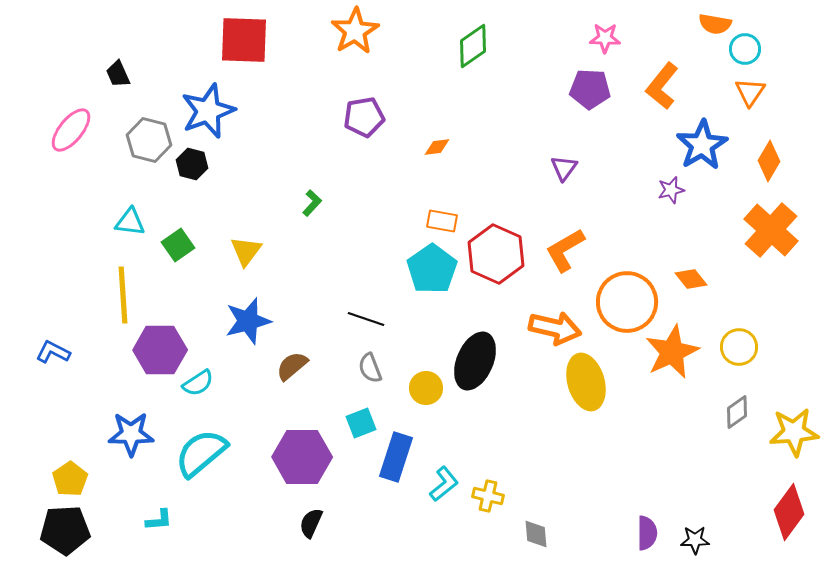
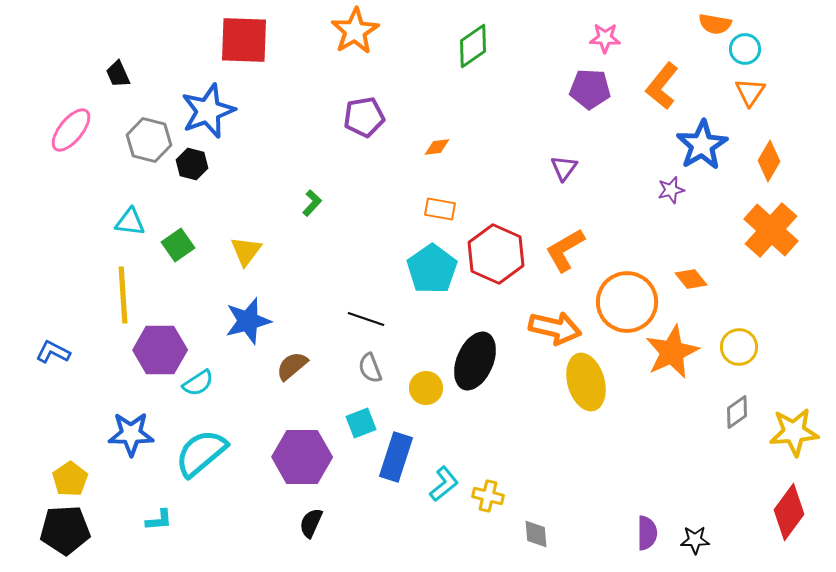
orange rectangle at (442, 221): moved 2 px left, 12 px up
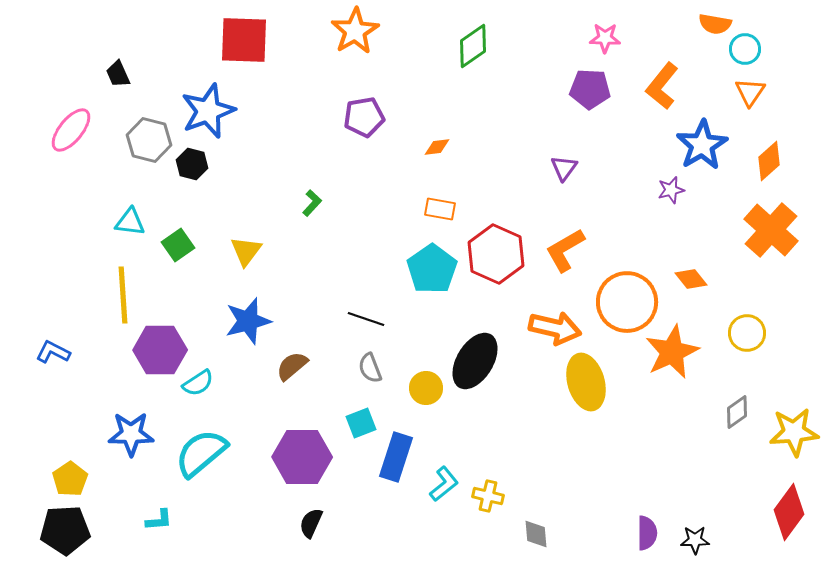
orange diamond at (769, 161): rotated 18 degrees clockwise
yellow circle at (739, 347): moved 8 px right, 14 px up
black ellipse at (475, 361): rotated 8 degrees clockwise
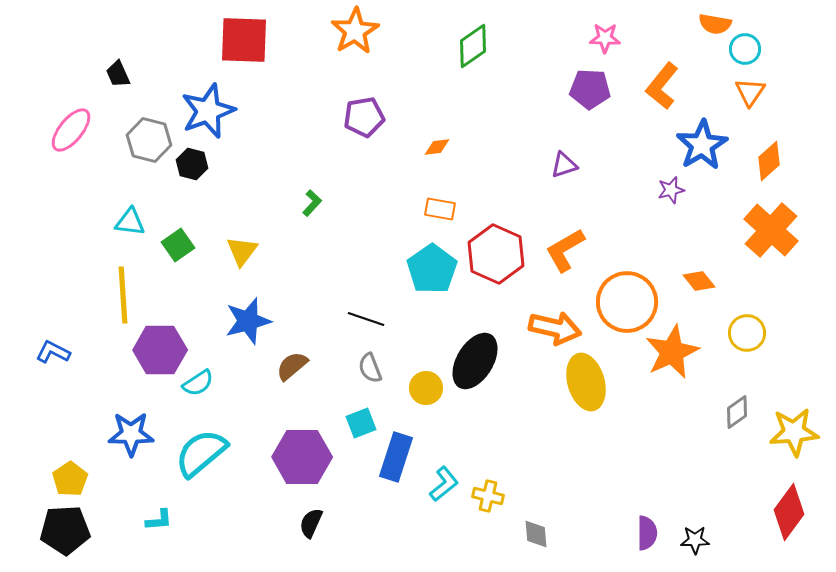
purple triangle at (564, 168): moved 3 px up; rotated 36 degrees clockwise
yellow triangle at (246, 251): moved 4 px left
orange diamond at (691, 279): moved 8 px right, 2 px down
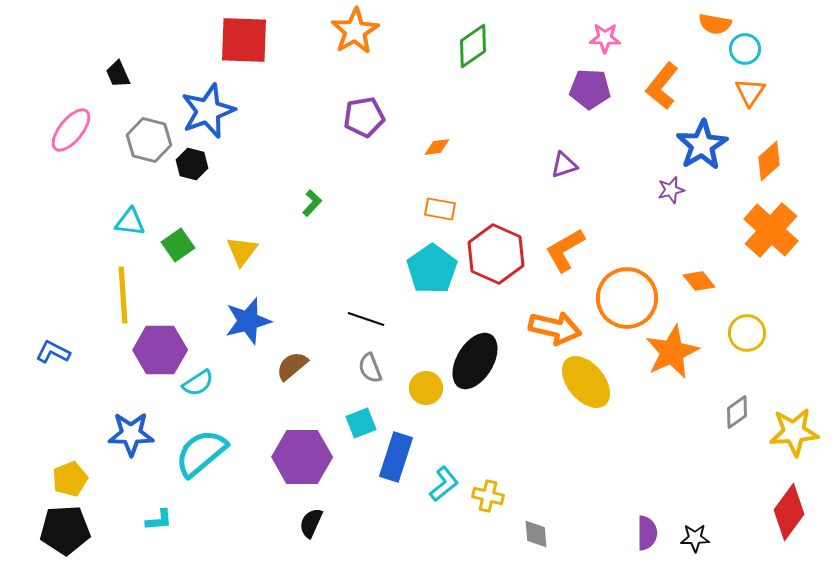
orange circle at (627, 302): moved 4 px up
yellow ellipse at (586, 382): rotated 24 degrees counterclockwise
yellow pentagon at (70, 479): rotated 12 degrees clockwise
black star at (695, 540): moved 2 px up
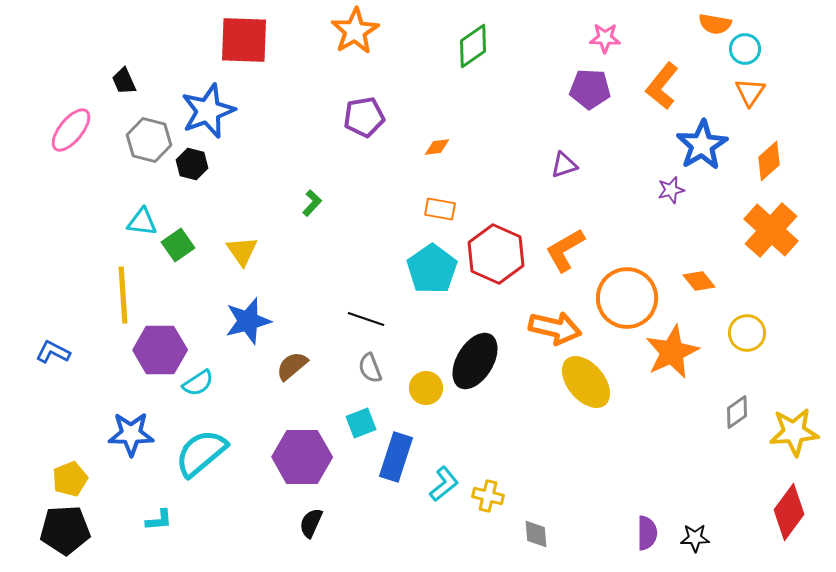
black trapezoid at (118, 74): moved 6 px right, 7 px down
cyan triangle at (130, 222): moved 12 px right
yellow triangle at (242, 251): rotated 12 degrees counterclockwise
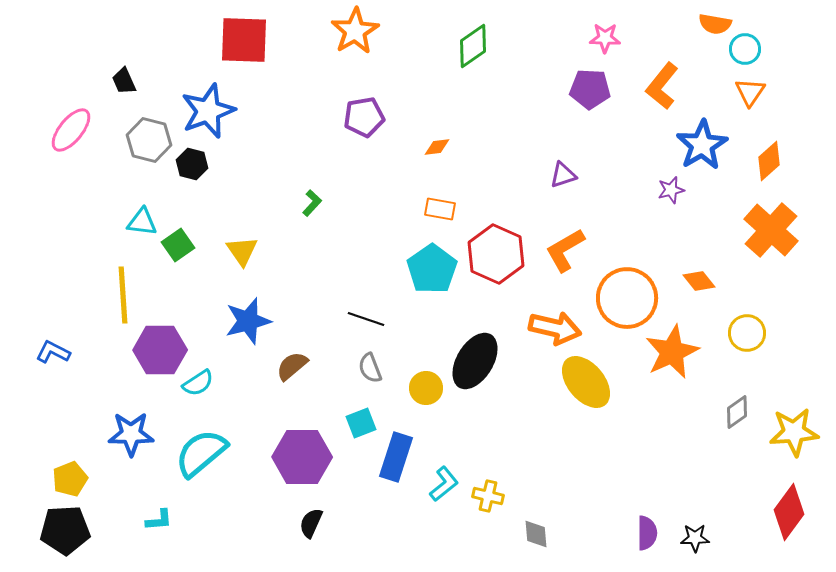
purple triangle at (564, 165): moved 1 px left, 10 px down
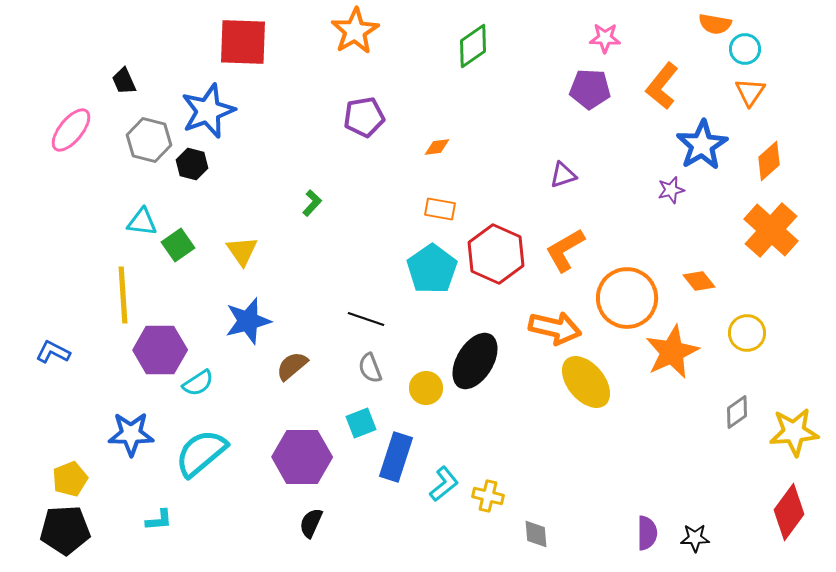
red square at (244, 40): moved 1 px left, 2 px down
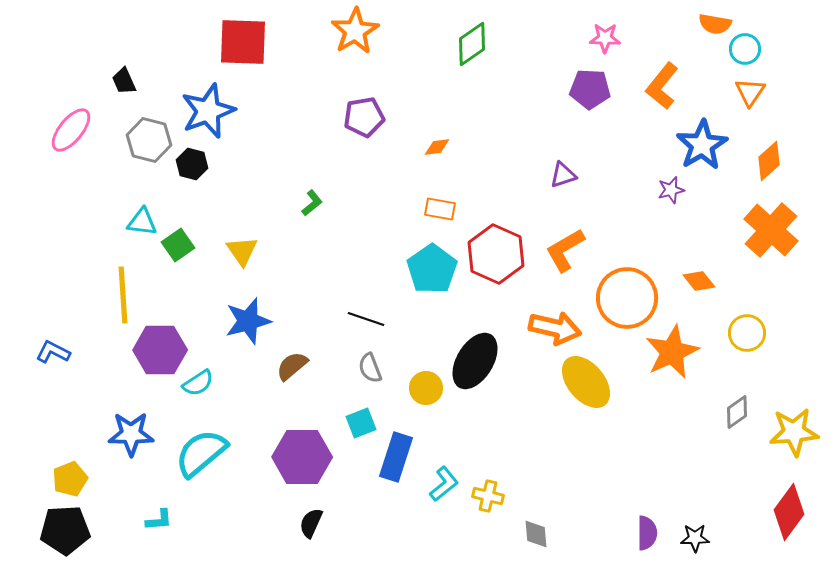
green diamond at (473, 46): moved 1 px left, 2 px up
green L-shape at (312, 203): rotated 8 degrees clockwise
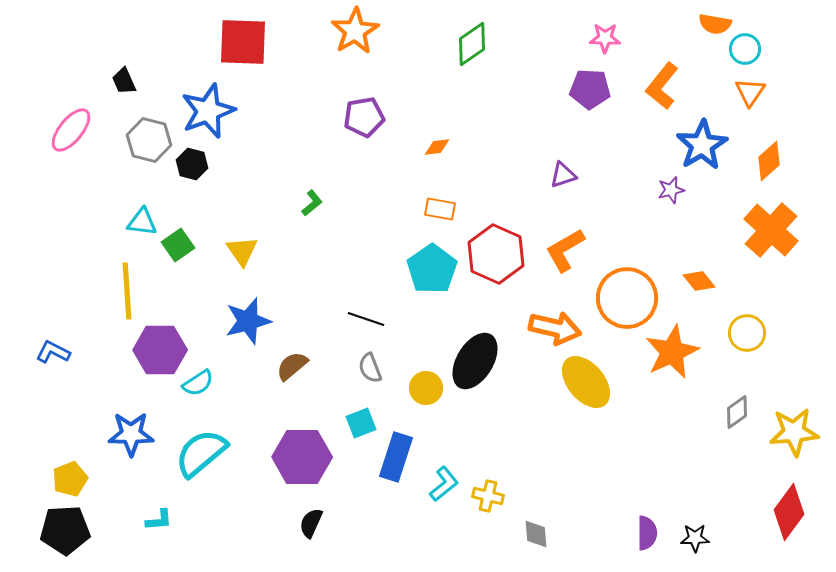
yellow line at (123, 295): moved 4 px right, 4 px up
